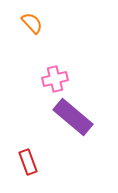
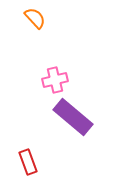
orange semicircle: moved 3 px right, 5 px up
pink cross: moved 1 px down
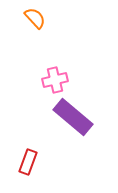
red rectangle: rotated 40 degrees clockwise
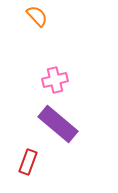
orange semicircle: moved 2 px right, 2 px up
purple rectangle: moved 15 px left, 7 px down
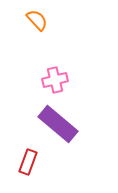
orange semicircle: moved 4 px down
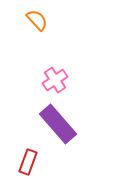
pink cross: rotated 20 degrees counterclockwise
purple rectangle: rotated 9 degrees clockwise
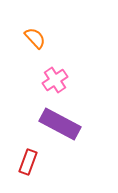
orange semicircle: moved 2 px left, 18 px down
purple rectangle: moved 2 px right; rotated 21 degrees counterclockwise
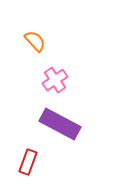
orange semicircle: moved 3 px down
